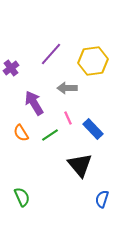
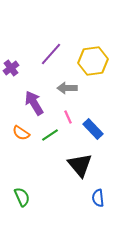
pink line: moved 1 px up
orange semicircle: rotated 24 degrees counterclockwise
blue semicircle: moved 4 px left, 1 px up; rotated 24 degrees counterclockwise
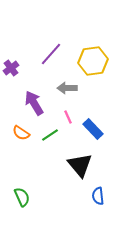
blue semicircle: moved 2 px up
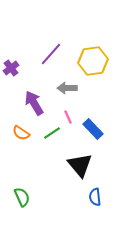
green line: moved 2 px right, 2 px up
blue semicircle: moved 3 px left, 1 px down
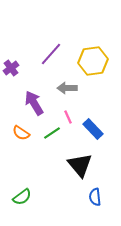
green semicircle: rotated 78 degrees clockwise
